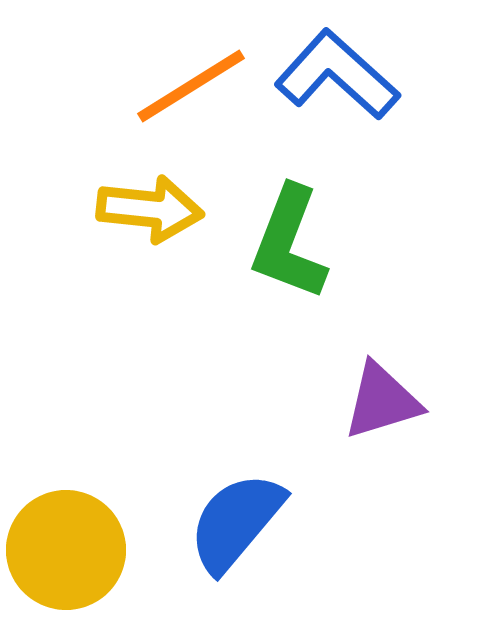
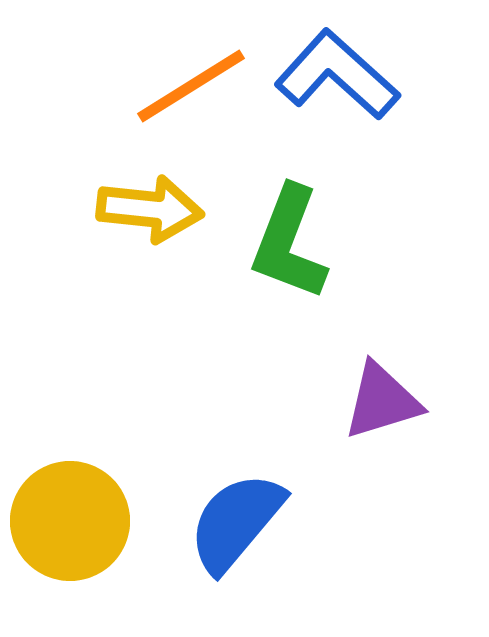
yellow circle: moved 4 px right, 29 px up
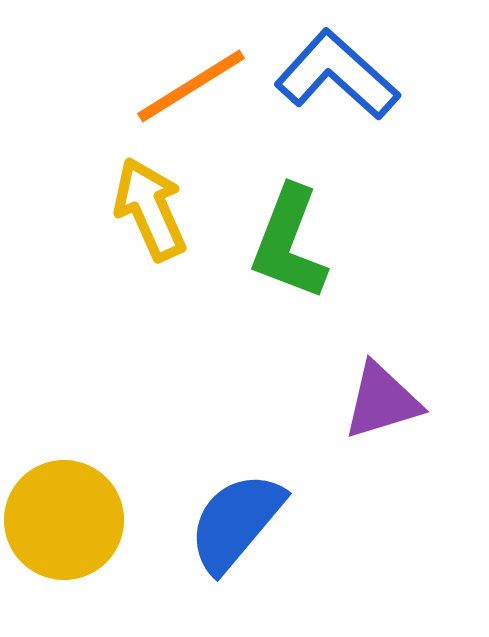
yellow arrow: rotated 120 degrees counterclockwise
yellow circle: moved 6 px left, 1 px up
